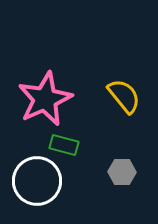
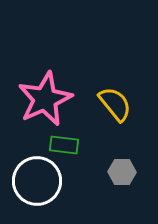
yellow semicircle: moved 9 px left, 8 px down
green rectangle: rotated 8 degrees counterclockwise
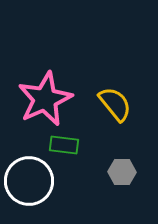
white circle: moved 8 px left
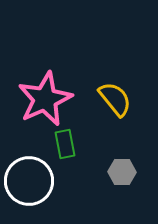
yellow semicircle: moved 5 px up
green rectangle: moved 1 px right, 1 px up; rotated 72 degrees clockwise
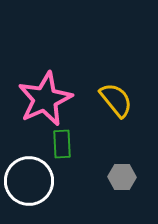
yellow semicircle: moved 1 px right, 1 px down
green rectangle: moved 3 px left; rotated 8 degrees clockwise
gray hexagon: moved 5 px down
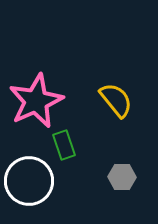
pink star: moved 9 px left, 2 px down
green rectangle: moved 2 px right, 1 px down; rotated 16 degrees counterclockwise
